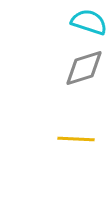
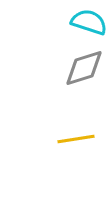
yellow line: rotated 12 degrees counterclockwise
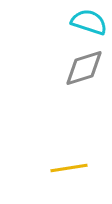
yellow line: moved 7 px left, 29 px down
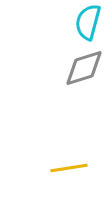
cyan semicircle: moved 1 px left; rotated 93 degrees counterclockwise
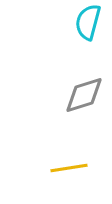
gray diamond: moved 27 px down
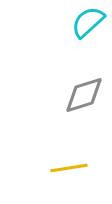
cyan semicircle: rotated 33 degrees clockwise
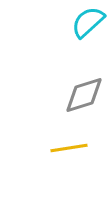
yellow line: moved 20 px up
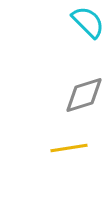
cyan semicircle: rotated 87 degrees clockwise
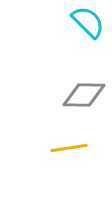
gray diamond: rotated 18 degrees clockwise
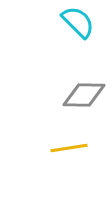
cyan semicircle: moved 10 px left
